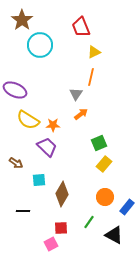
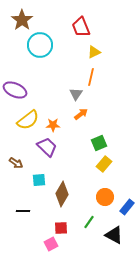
yellow semicircle: rotated 70 degrees counterclockwise
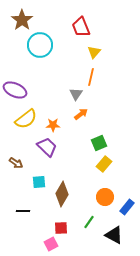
yellow triangle: rotated 24 degrees counterclockwise
yellow semicircle: moved 2 px left, 1 px up
cyan square: moved 2 px down
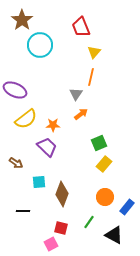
brown diamond: rotated 10 degrees counterclockwise
red square: rotated 16 degrees clockwise
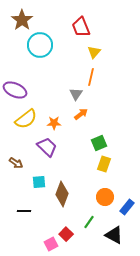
orange star: moved 1 px right, 2 px up
yellow rectangle: rotated 21 degrees counterclockwise
black line: moved 1 px right
red square: moved 5 px right, 6 px down; rotated 32 degrees clockwise
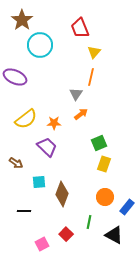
red trapezoid: moved 1 px left, 1 px down
purple ellipse: moved 13 px up
green line: rotated 24 degrees counterclockwise
pink square: moved 9 px left
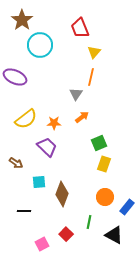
orange arrow: moved 1 px right, 3 px down
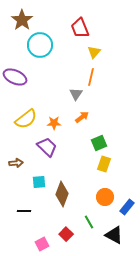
brown arrow: rotated 40 degrees counterclockwise
green line: rotated 40 degrees counterclockwise
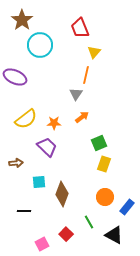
orange line: moved 5 px left, 2 px up
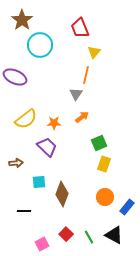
green line: moved 15 px down
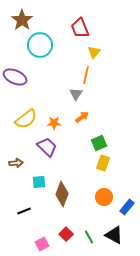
yellow rectangle: moved 1 px left, 1 px up
orange circle: moved 1 px left
black line: rotated 24 degrees counterclockwise
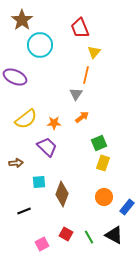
red square: rotated 16 degrees counterclockwise
